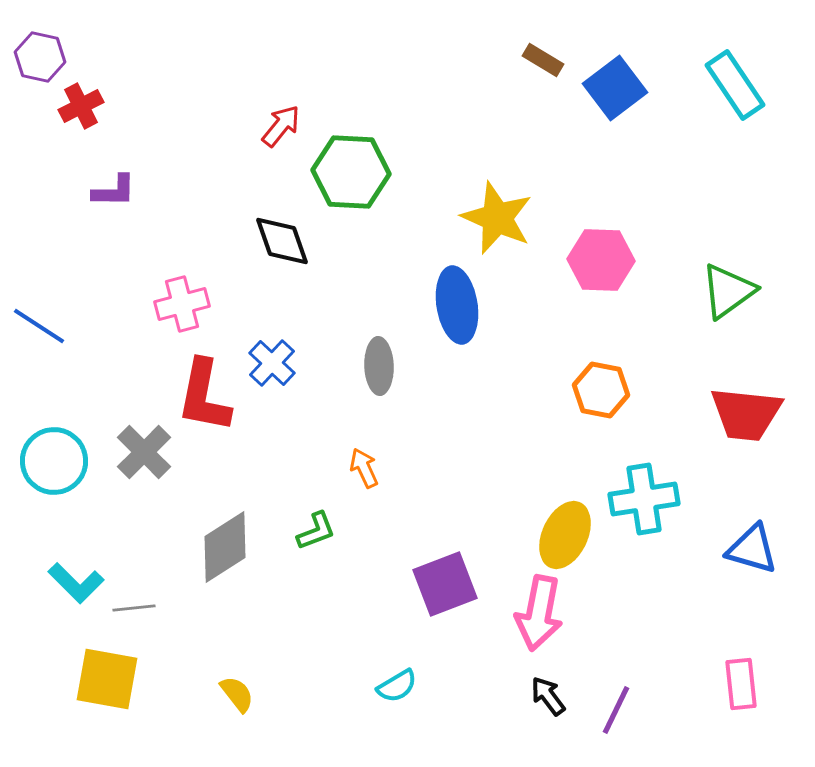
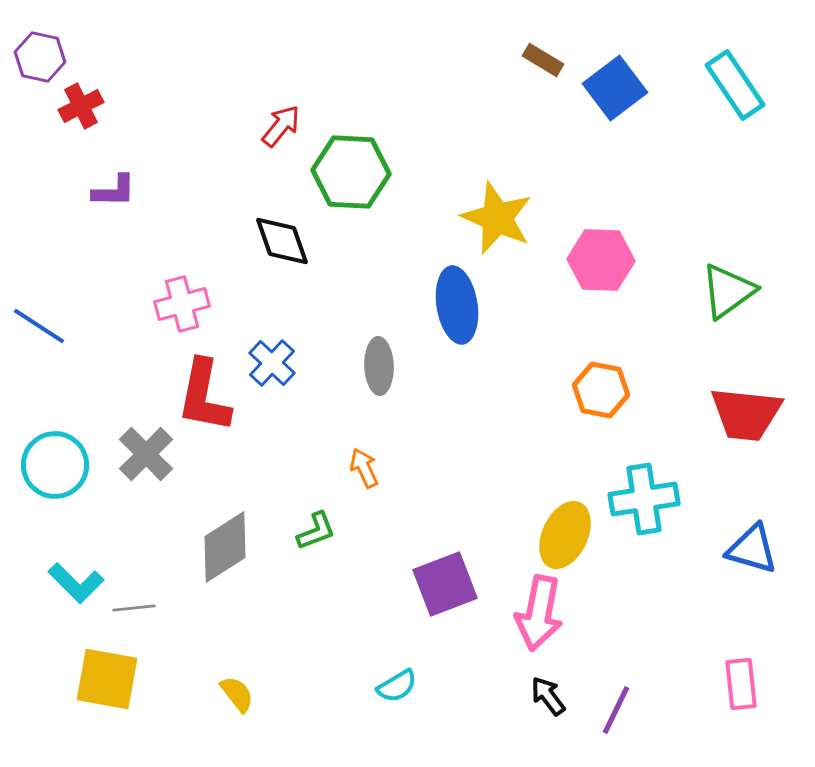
gray cross: moved 2 px right, 2 px down
cyan circle: moved 1 px right, 4 px down
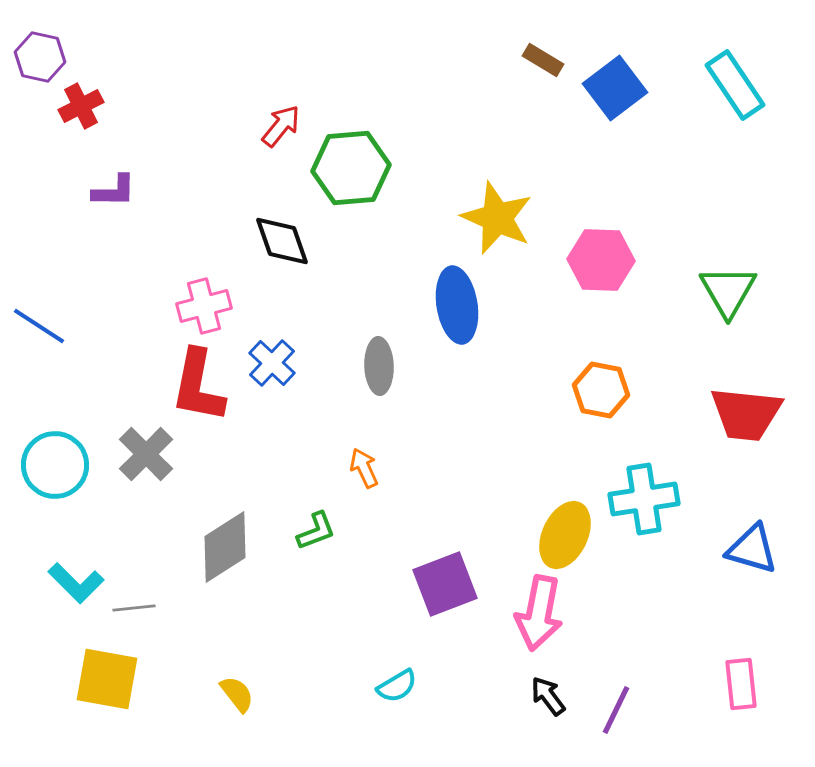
green hexagon: moved 4 px up; rotated 8 degrees counterclockwise
green triangle: rotated 24 degrees counterclockwise
pink cross: moved 22 px right, 2 px down
red L-shape: moved 6 px left, 10 px up
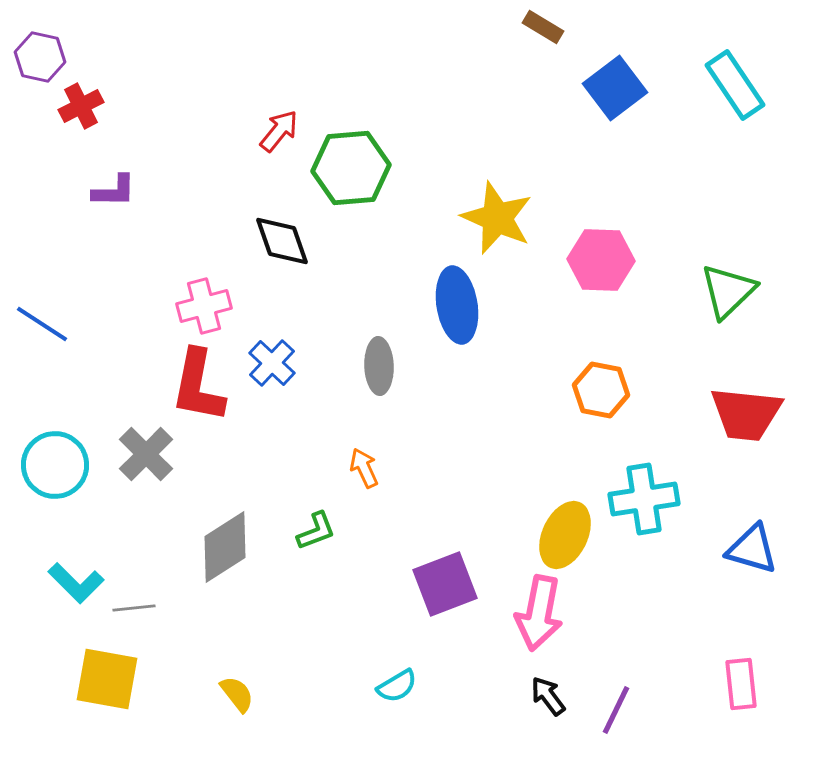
brown rectangle: moved 33 px up
red arrow: moved 2 px left, 5 px down
green triangle: rotated 16 degrees clockwise
blue line: moved 3 px right, 2 px up
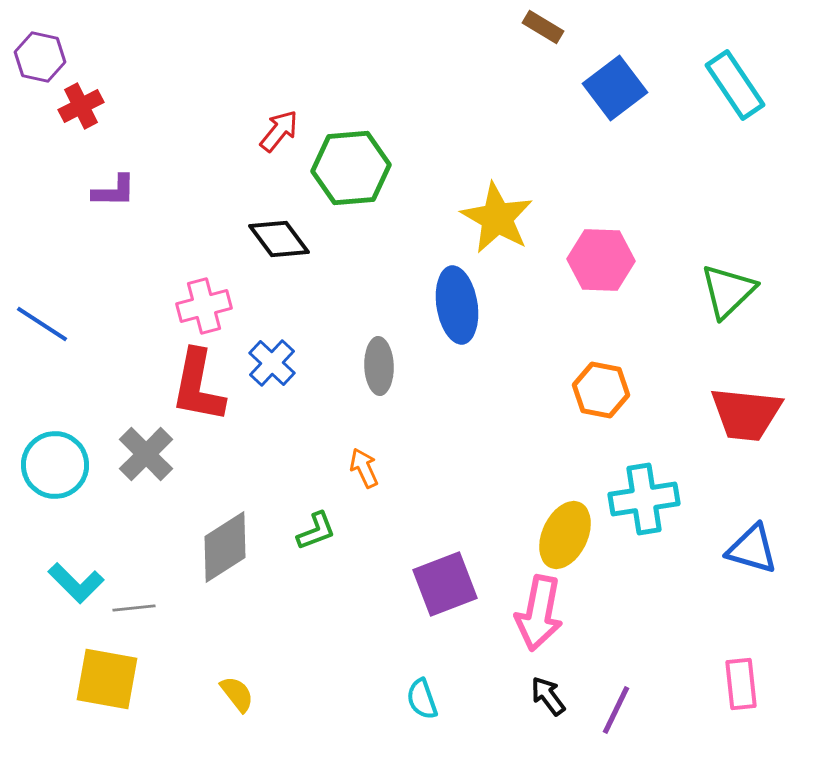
yellow star: rotated 6 degrees clockwise
black diamond: moved 3 px left, 2 px up; rotated 18 degrees counterclockwise
cyan semicircle: moved 25 px right, 13 px down; rotated 102 degrees clockwise
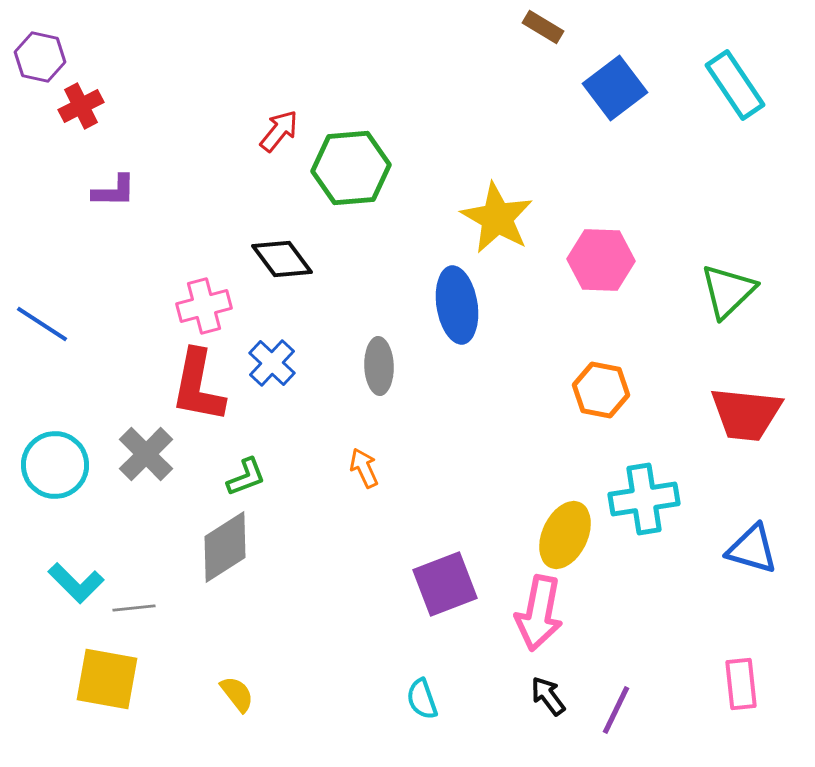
black diamond: moved 3 px right, 20 px down
green L-shape: moved 70 px left, 54 px up
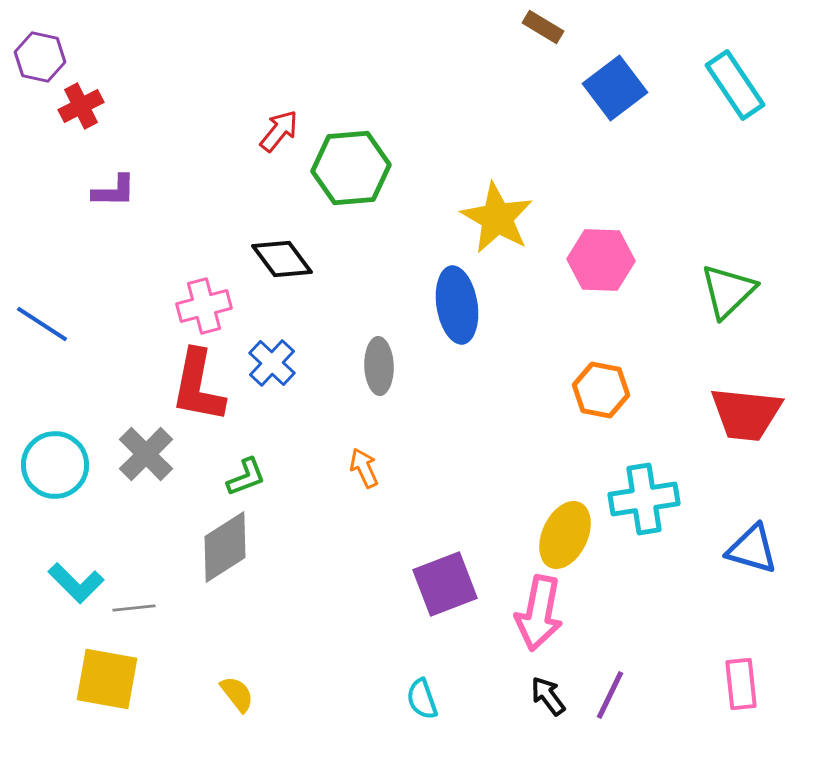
purple line: moved 6 px left, 15 px up
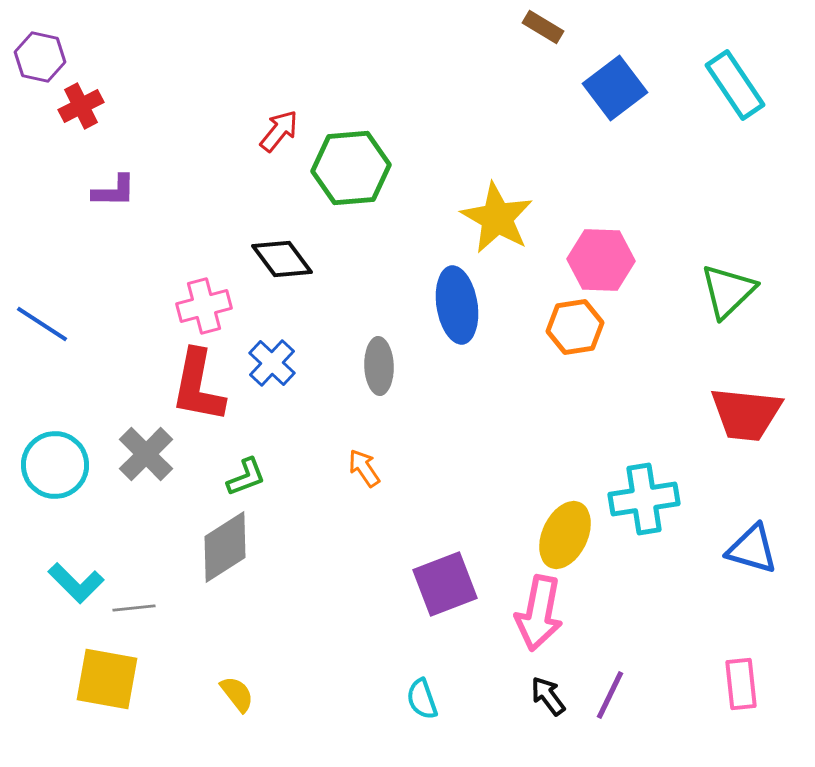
orange hexagon: moved 26 px left, 63 px up; rotated 20 degrees counterclockwise
orange arrow: rotated 9 degrees counterclockwise
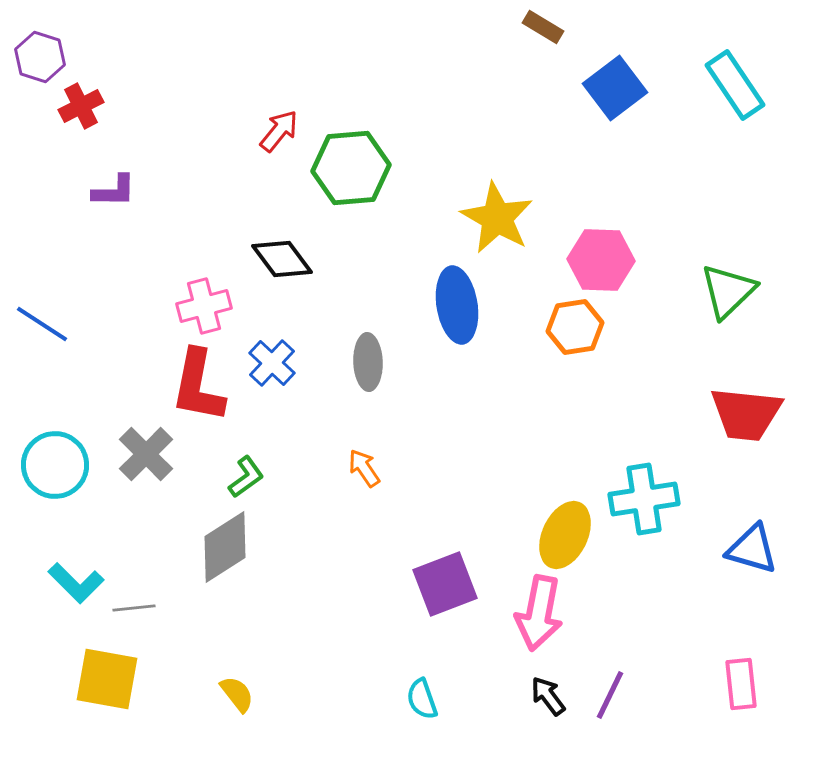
purple hexagon: rotated 6 degrees clockwise
gray ellipse: moved 11 px left, 4 px up
green L-shape: rotated 15 degrees counterclockwise
